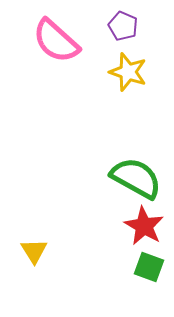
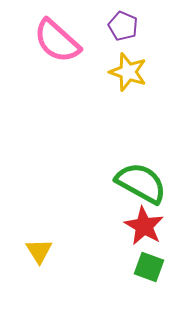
pink semicircle: moved 1 px right
green semicircle: moved 5 px right, 5 px down
yellow triangle: moved 5 px right
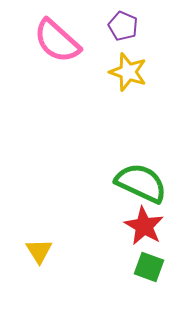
green semicircle: rotated 4 degrees counterclockwise
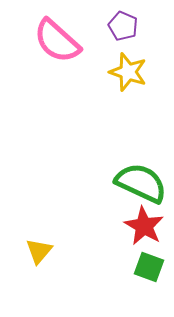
yellow triangle: rotated 12 degrees clockwise
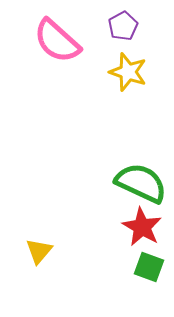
purple pentagon: rotated 20 degrees clockwise
red star: moved 2 px left, 1 px down
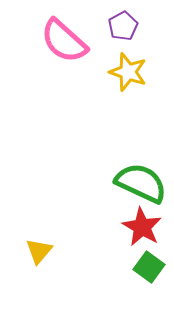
pink semicircle: moved 7 px right
green square: rotated 16 degrees clockwise
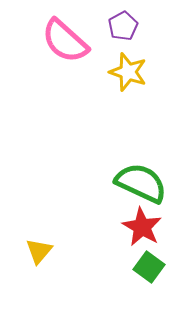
pink semicircle: moved 1 px right
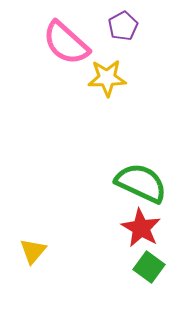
pink semicircle: moved 1 px right, 2 px down
yellow star: moved 21 px left, 6 px down; rotated 21 degrees counterclockwise
red star: moved 1 px left, 1 px down
yellow triangle: moved 6 px left
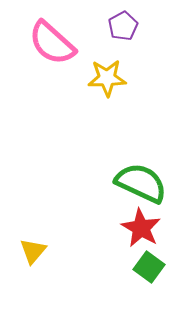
pink semicircle: moved 14 px left
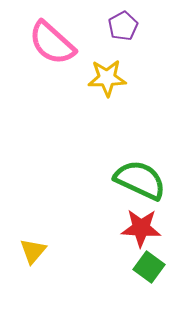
green semicircle: moved 1 px left, 3 px up
red star: rotated 27 degrees counterclockwise
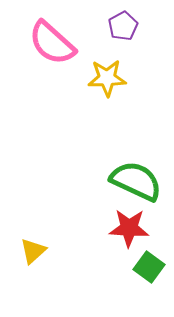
green semicircle: moved 4 px left, 1 px down
red star: moved 12 px left
yellow triangle: rotated 8 degrees clockwise
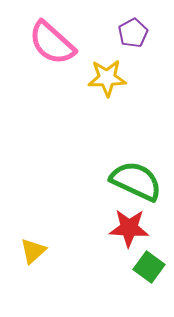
purple pentagon: moved 10 px right, 7 px down
